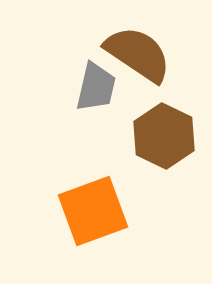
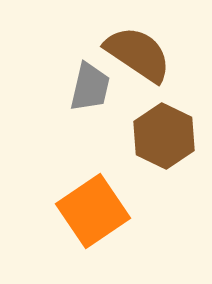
gray trapezoid: moved 6 px left
orange square: rotated 14 degrees counterclockwise
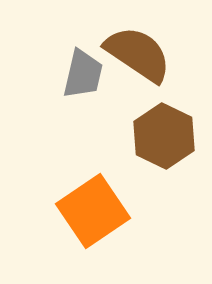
gray trapezoid: moved 7 px left, 13 px up
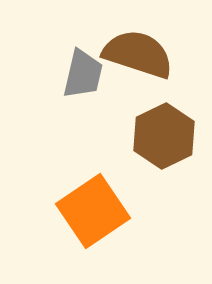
brown semicircle: rotated 16 degrees counterclockwise
brown hexagon: rotated 8 degrees clockwise
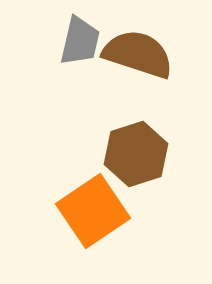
gray trapezoid: moved 3 px left, 33 px up
brown hexagon: moved 28 px left, 18 px down; rotated 8 degrees clockwise
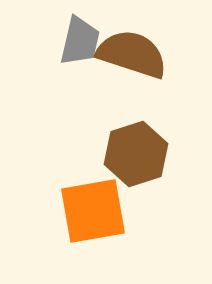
brown semicircle: moved 6 px left
orange square: rotated 24 degrees clockwise
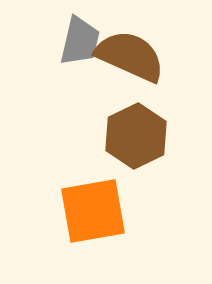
brown semicircle: moved 2 px left, 2 px down; rotated 6 degrees clockwise
brown hexagon: moved 18 px up; rotated 8 degrees counterclockwise
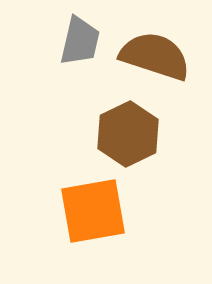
brown semicircle: moved 25 px right; rotated 6 degrees counterclockwise
brown hexagon: moved 8 px left, 2 px up
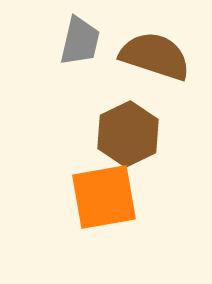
orange square: moved 11 px right, 14 px up
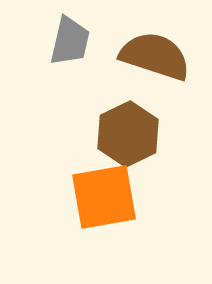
gray trapezoid: moved 10 px left
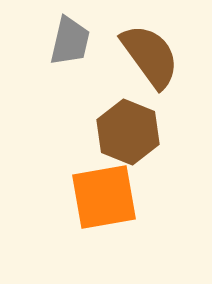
brown semicircle: moved 5 px left; rotated 36 degrees clockwise
brown hexagon: moved 2 px up; rotated 12 degrees counterclockwise
